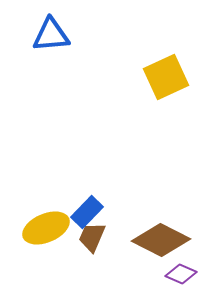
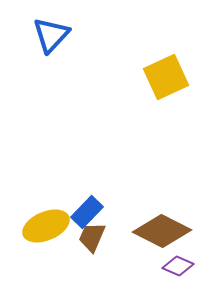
blue triangle: rotated 42 degrees counterclockwise
yellow ellipse: moved 2 px up
brown diamond: moved 1 px right, 9 px up
purple diamond: moved 3 px left, 8 px up
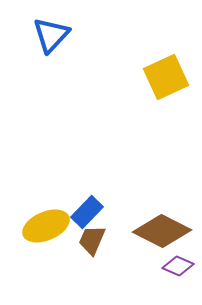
brown trapezoid: moved 3 px down
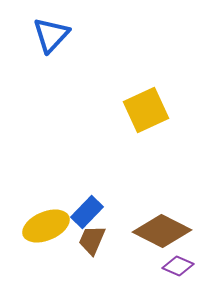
yellow square: moved 20 px left, 33 px down
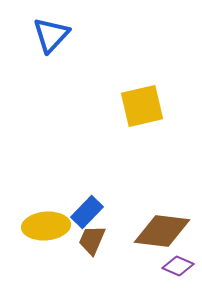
yellow square: moved 4 px left, 4 px up; rotated 12 degrees clockwise
yellow ellipse: rotated 18 degrees clockwise
brown diamond: rotated 20 degrees counterclockwise
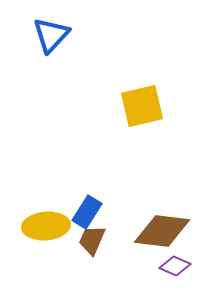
blue rectangle: rotated 12 degrees counterclockwise
purple diamond: moved 3 px left
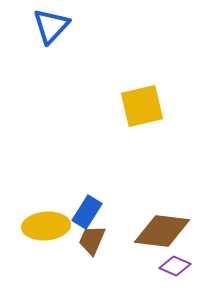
blue triangle: moved 9 px up
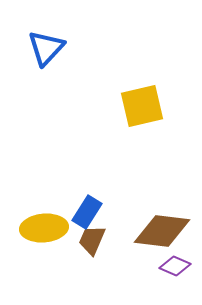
blue triangle: moved 5 px left, 22 px down
yellow ellipse: moved 2 px left, 2 px down
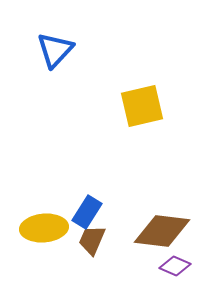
blue triangle: moved 9 px right, 2 px down
